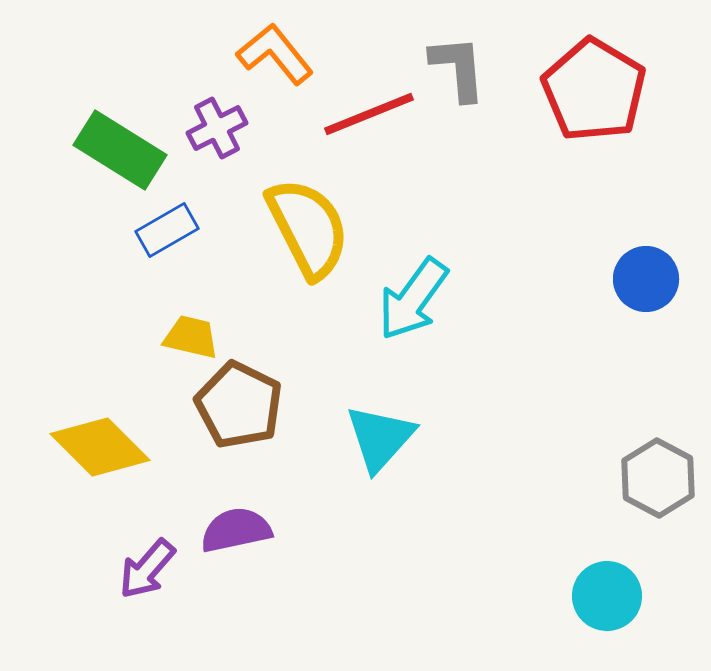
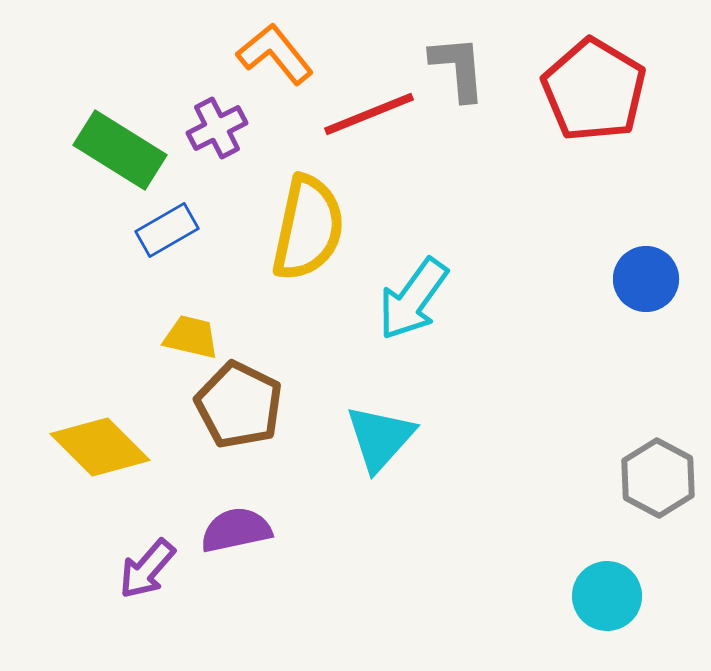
yellow semicircle: rotated 39 degrees clockwise
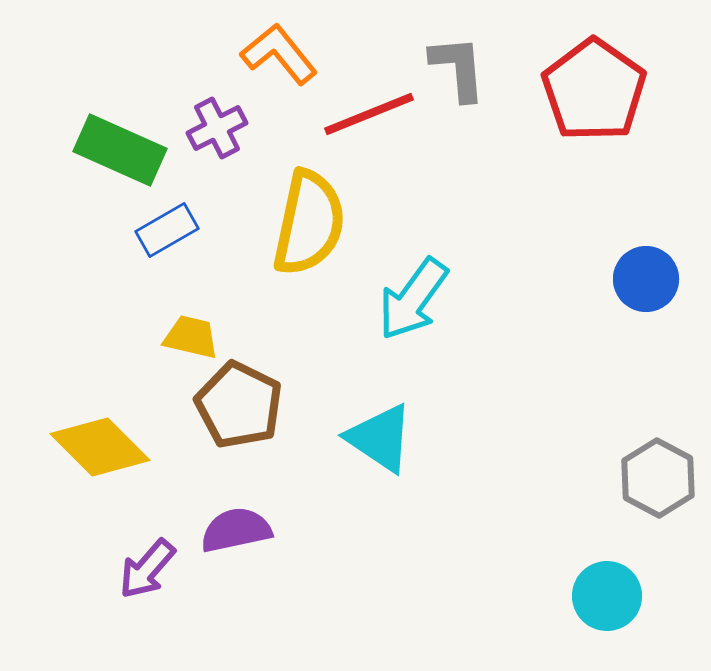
orange L-shape: moved 4 px right
red pentagon: rotated 4 degrees clockwise
green rectangle: rotated 8 degrees counterclockwise
yellow semicircle: moved 1 px right, 5 px up
cyan triangle: rotated 38 degrees counterclockwise
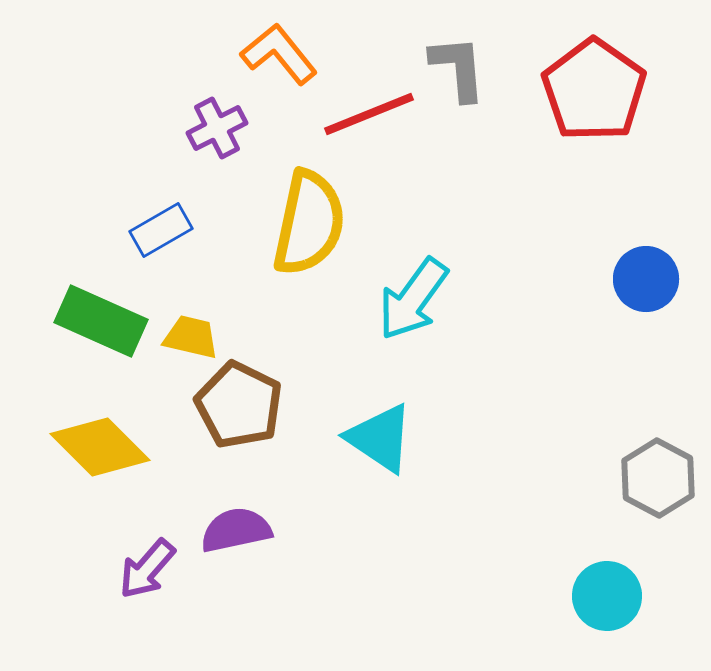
green rectangle: moved 19 px left, 171 px down
blue rectangle: moved 6 px left
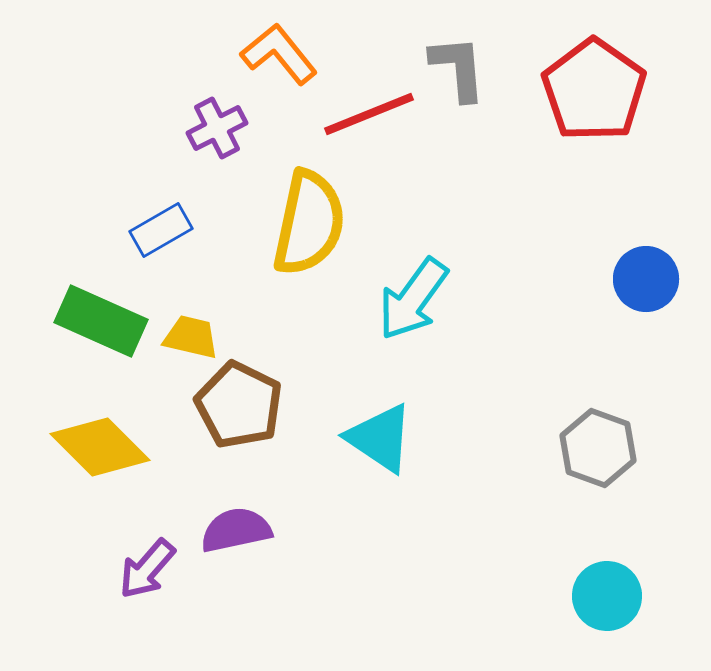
gray hexagon: moved 60 px left, 30 px up; rotated 8 degrees counterclockwise
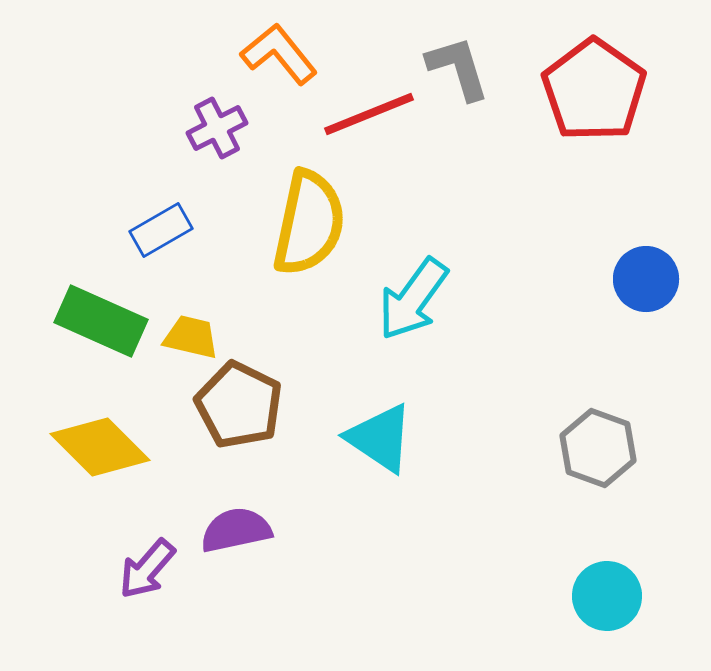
gray L-shape: rotated 12 degrees counterclockwise
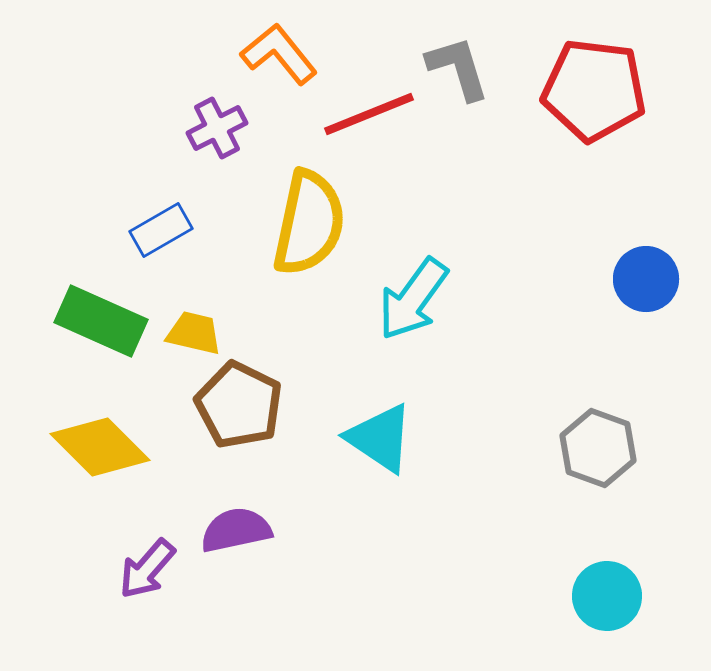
red pentagon: rotated 28 degrees counterclockwise
yellow trapezoid: moved 3 px right, 4 px up
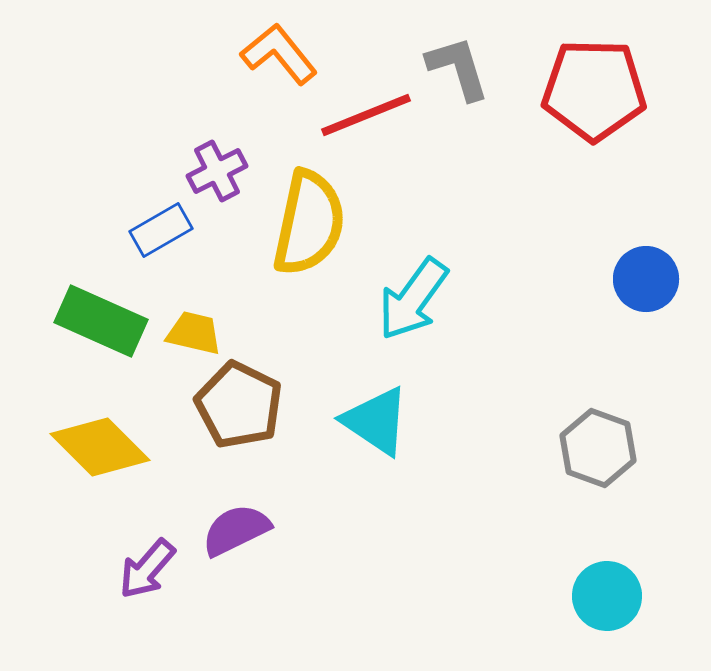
red pentagon: rotated 6 degrees counterclockwise
red line: moved 3 px left, 1 px down
purple cross: moved 43 px down
cyan triangle: moved 4 px left, 17 px up
purple semicircle: rotated 14 degrees counterclockwise
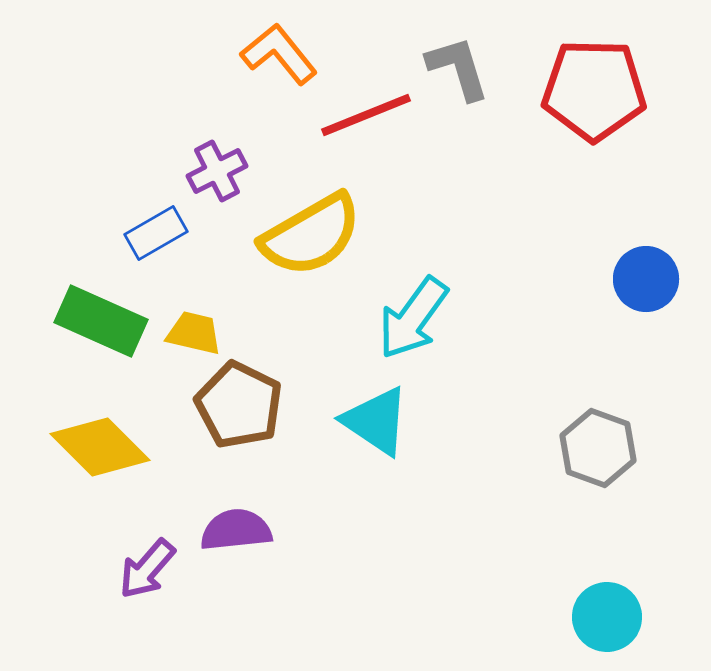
yellow semicircle: moved 2 px right, 12 px down; rotated 48 degrees clockwise
blue rectangle: moved 5 px left, 3 px down
cyan arrow: moved 19 px down
purple semicircle: rotated 20 degrees clockwise
cyan circle: moved 21 px down
